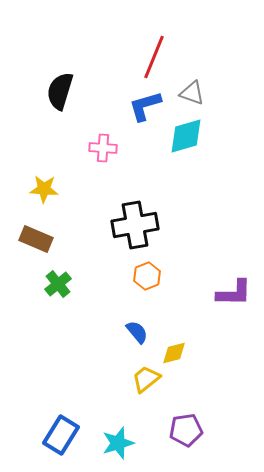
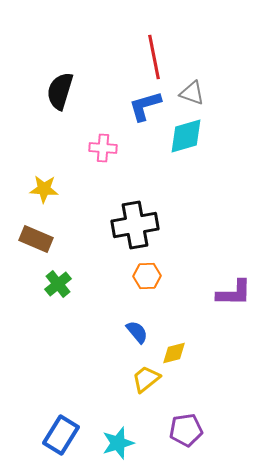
red line: rotated 33 degrees counterclockwise
orange hexagon: rotated 20 degrees clockwise
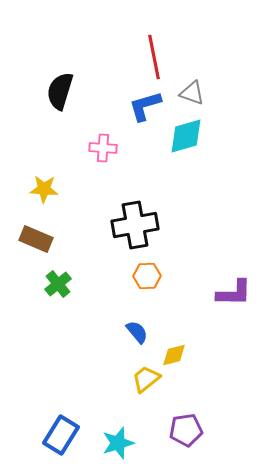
yellow diamond: moved 2 px down
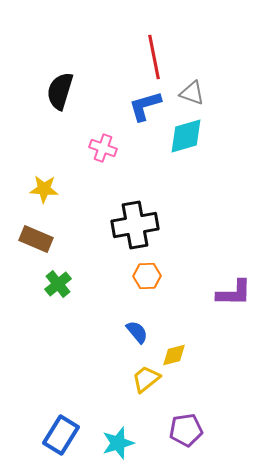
pink cross: rotated 16 degrees clockwise
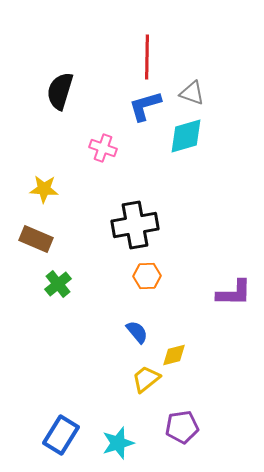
red line: moved 7 px left; rotated 12 degrees clockwise
purple pentagon: moved 4 px left, 3 px up
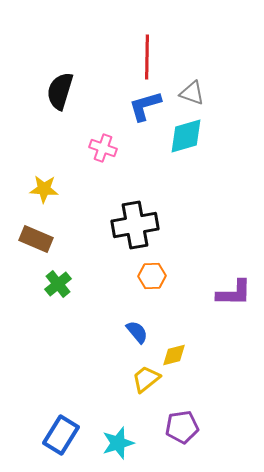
orange hexagon: moved 5 px right
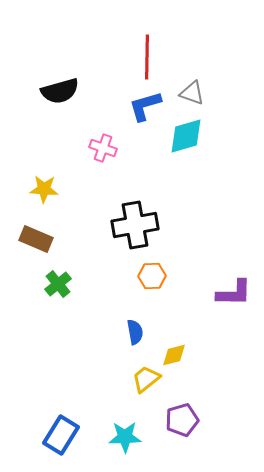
black semicircle: rotated 123 degrees counterclockwise
blue semicircle: moved 2 px left; rotated 30 degrees clockwise
purple pentagon: moved 7 px up; rotated 8 degrees counterclockwise
cyan star: moved 7 px right, 6 px up; rotated 16 degrees clockwise
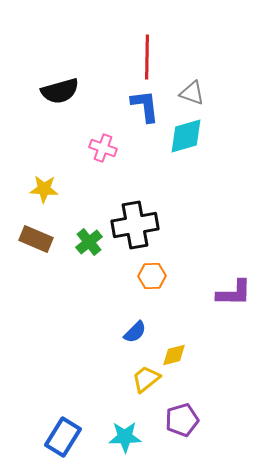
blue L-shape: rotated 99 degrees clockwise
green cross: moved 31 px right, 42 px up
blue semicircle: rotated 55 degrees clockwise
blue rectangle: moved 2 px right, 2 px down
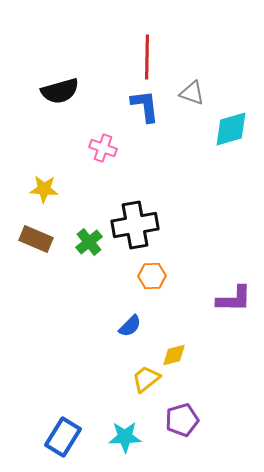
cyan diamond: moved 45 px right, 7 px up
purple L-shape: moved 6 px down
blue semicircle: moved 5 px left, 6 px up
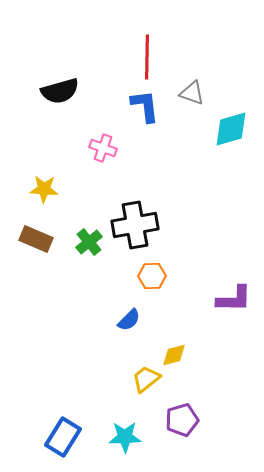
blue semicircle: moved 1 px left, 6 px up
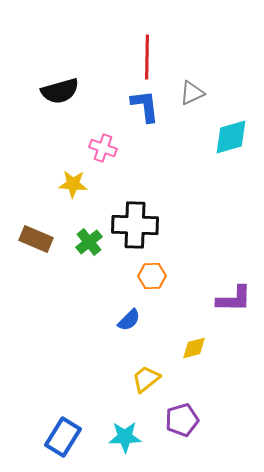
gray triangle: rotated 44 degrees counterclockwise
cyan diamond: moved 8 px down
yellow star: moved 29 px right, 5 px up
black cross: rotated 12 degrees clockwise
yellow diamond: moved 20 px right, 7 px up
